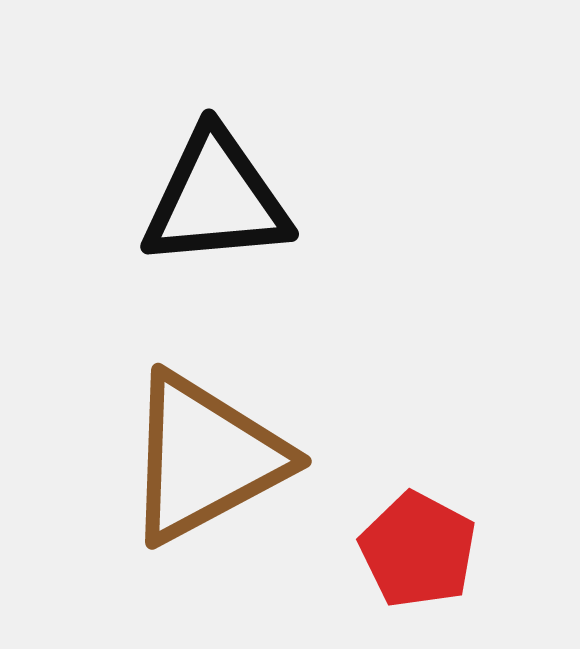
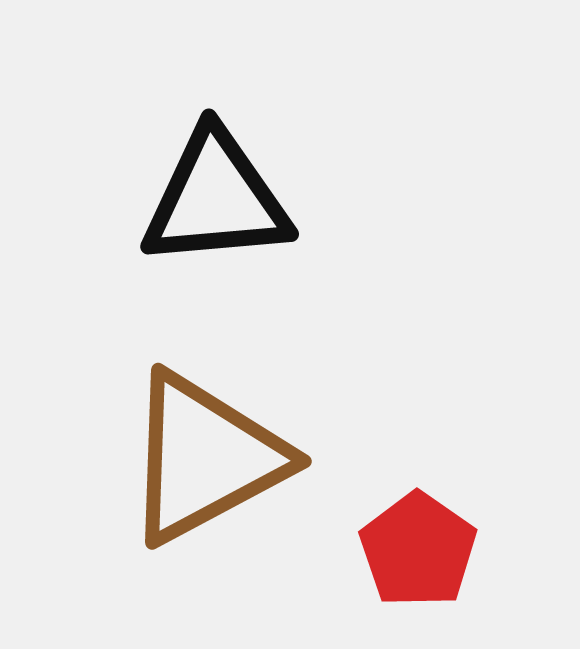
red pentagon: rotated 7 degrees clockwise
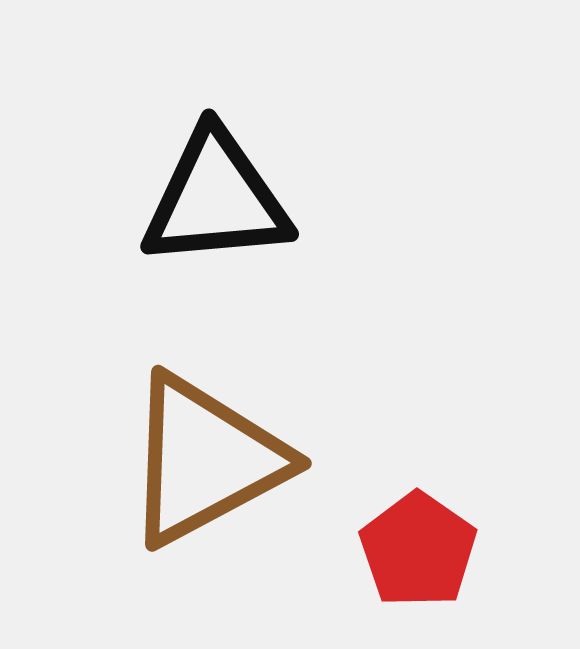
brown triangle: moved 2 px down
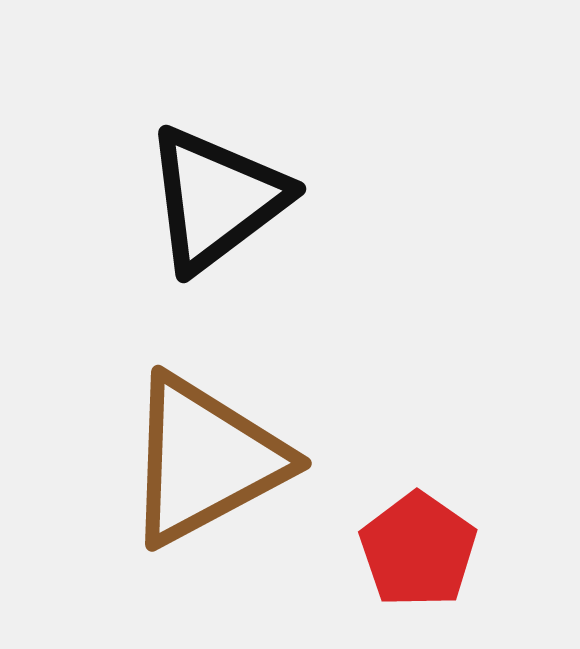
black triangle: rotated 32 degrees counterclockwise
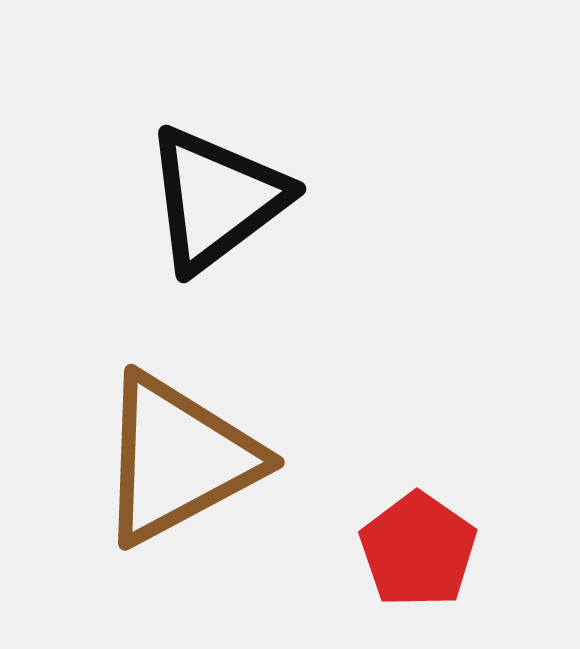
brown triangle: moved 27 px left, 1 px up
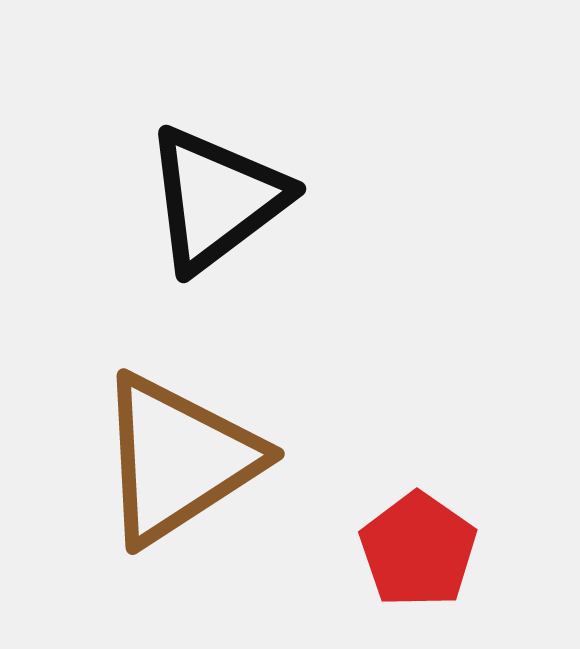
brown triangle: rotated 5 degrees counterclockwise
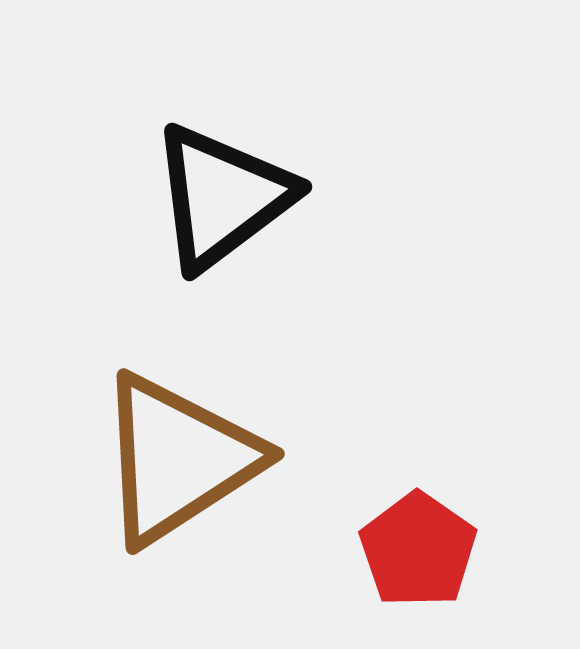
black triangle: moved 6 px right, 2 px up
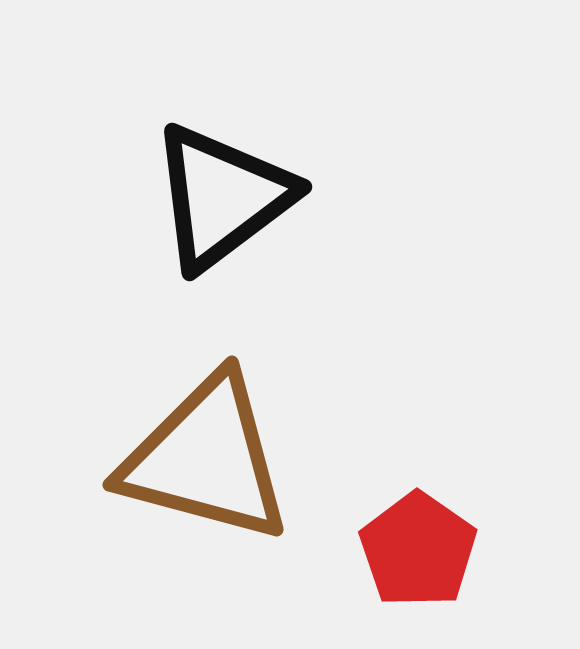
brown triangle: moved 28 px right; rotated 48 degrees clockwise
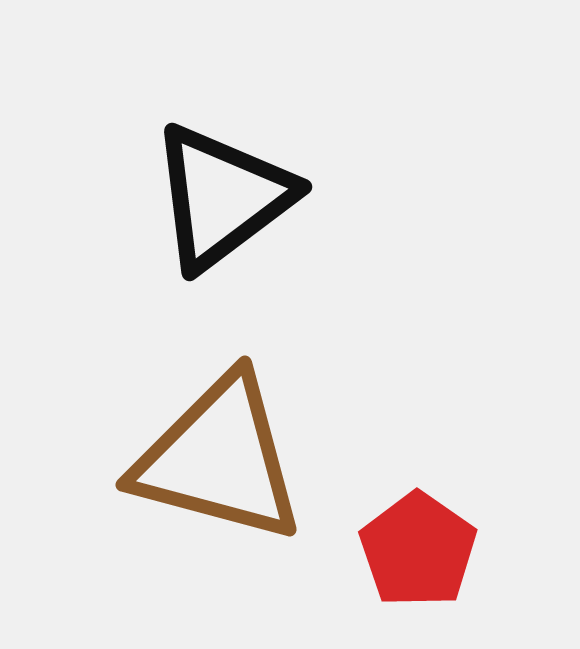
brown triangle: moved 13 px right
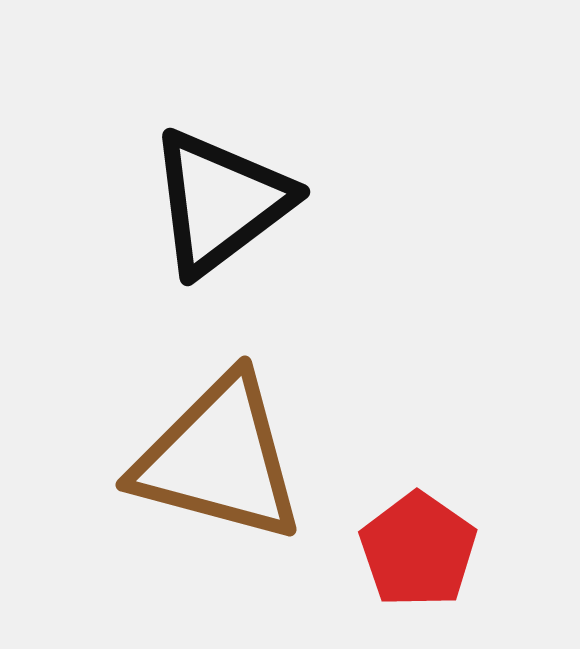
black triangle: moved 2 px left, 5 px down
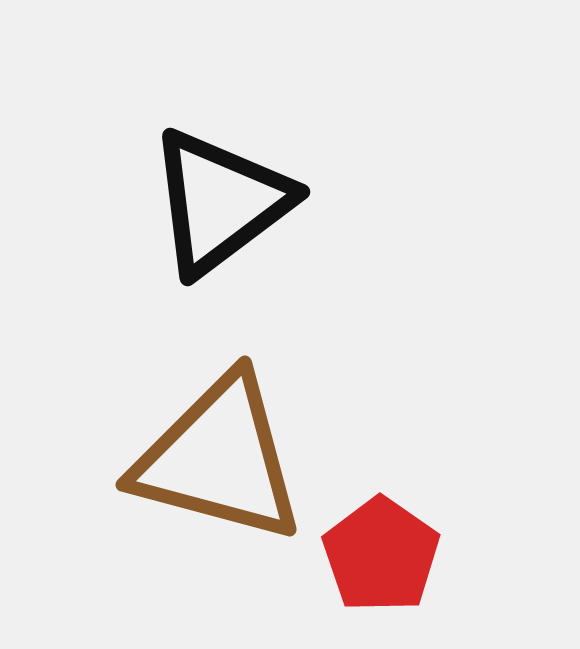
red pentagon: moved 37 px left, 5 px down
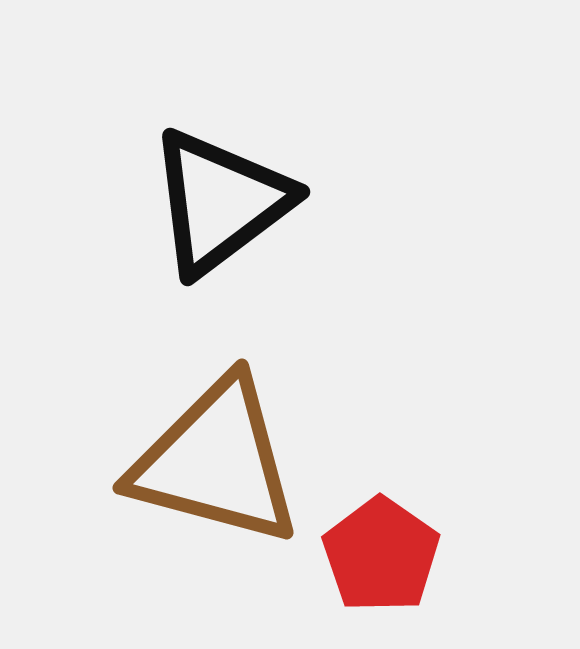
brown triangle: moved 3 px left, 3 px down
